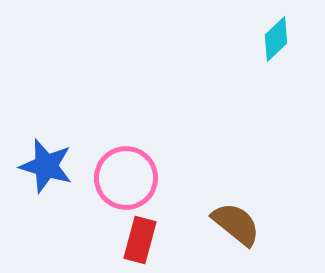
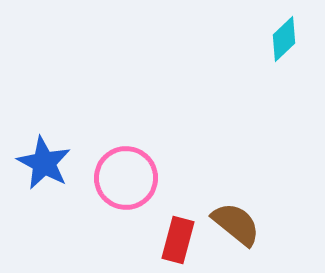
cyan diamond: moved 8 px right
blue star: moved 2 px left, 3 px up; rotated 12 degrees clockwise
red rectangle: moved 38 px right
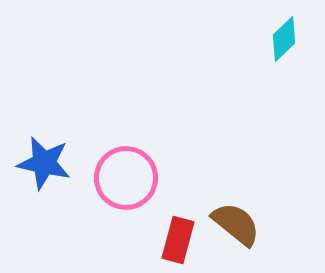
blue star: rotated 16 degrees counterclockwise
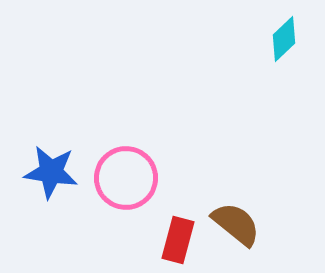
blue star: moved 7 px right, 9 px down; rotated 4 degrees counterclockwise
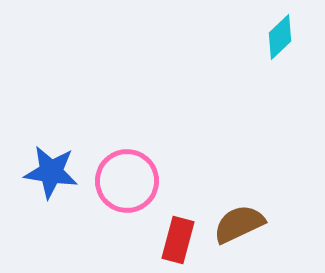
cyan diamond: moved 4 px left, 2 px up
pink circle: moved 1 px right, 3 px down
brown semicircle: moved 3 px right; rotated 64 degrees counterclockwise
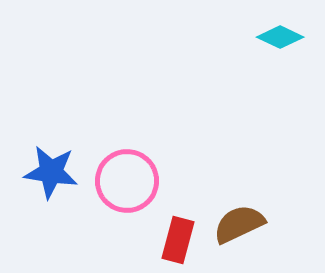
cyan diamond: rotated 69 degrees clockwise
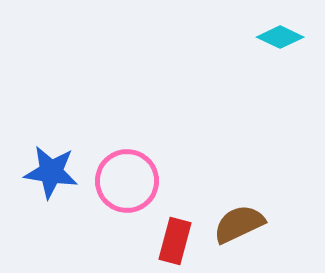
red rectangle: moved 3 px left, 1 px down
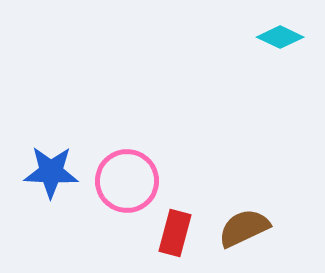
blue star: rotated 6 degrees counterclockwise
brown semicircle: moved 5 px right, 4 px down
red rectangle: moved 8 px up
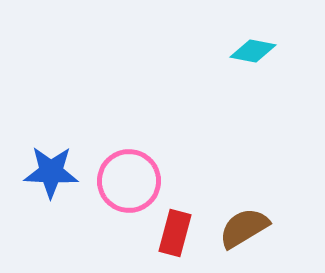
cyan diamond: moved 27 px left, 14 px down; rotated 15 degrees counterclockwise
pink circle: moved 2 px right
brown semicircle: rotated 6 degrees counterclockwise
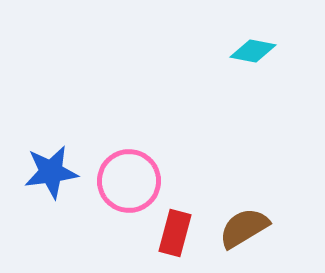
blue star: rotated 10 degrees counterclockwise
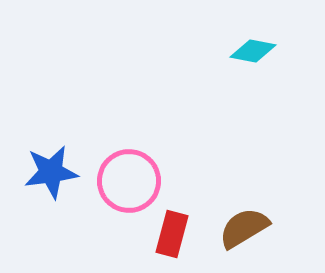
red rectangle: moved 3 px left, 1 px down
